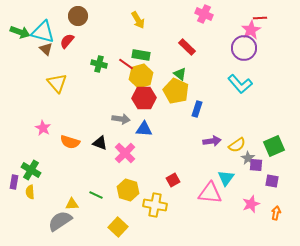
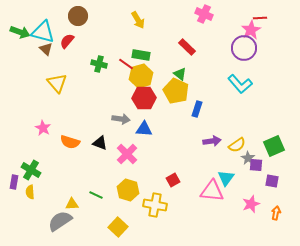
pink cross at (125, 153): moved 2 px right, 1 px down
pink triangle at (210, 193): moved 2 px right, 2 px up
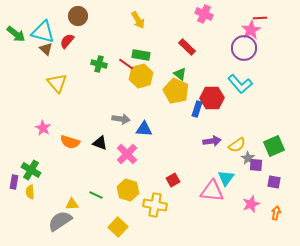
green arrow at (20, 32): moved 4 px left, 2 px down; rotated 18 degrees clockwise
red hexagon at (144, 98): moved 68 px right
purple square at (272, 181): moved 2 px right, 1 px down
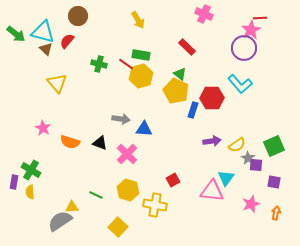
blue rectangle at (197, 109): moved 4 px left, 1 px down
yellow triangle at (72, 204): moved 3 px down
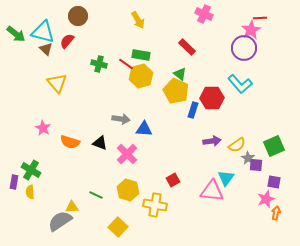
pink star at (251, 204): moved 15 px right, 5 px up
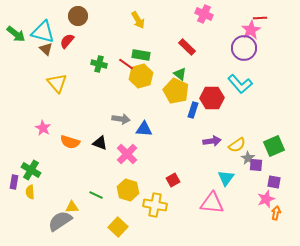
pink triangle at (212, 191): moved 12 px down
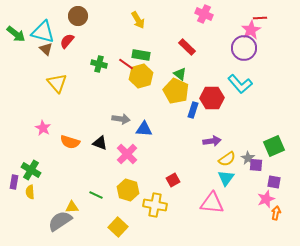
yellow semicircle at (237, 145): moved 10 px left, 14 px down
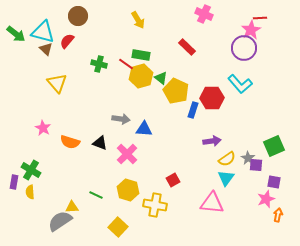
green triangle at (180, 74): moved 19 px left, 4 px down
orange arrow at (276, 213): moved 2 px right, 2 px down
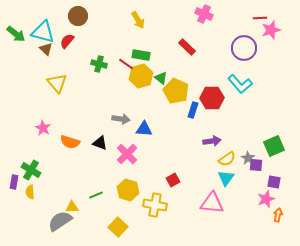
pink star at (251, 30): moved 20 px right; rotated 12 degrees clockwise
green line at (96, 195): rotated 48 degrees counterclockwise
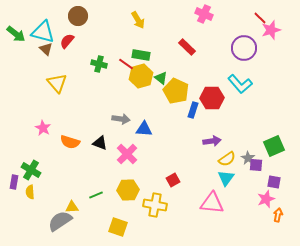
red line at (260, 18): rotated 48 degrees clockwise
yellow hexagon at (128, 190): rotated 20 degrees counterclockwise
yellow square at (118, 227): rotated 24 degrees counterclockwise
